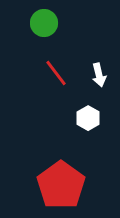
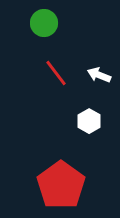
white arrow: rotated 125 degrees clockwise
white hexagon: moved 1 px right, 3 px down
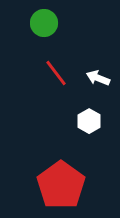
white arrow: moved 1 px left, 3 px down
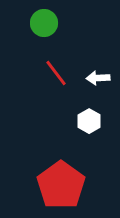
white arrow: rotated 25 degrees counterclockwise
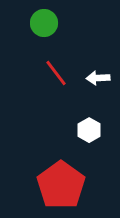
white hexagon: moved 9 px down
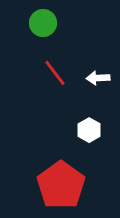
green circle: moved 1 px left
red line: moved 1 px left
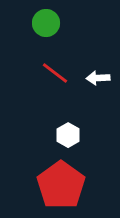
green circle: moved 3 px right
red line: rotated 16 degrees counterclockwise
white hexagon: moved 21 px left, 5 px down
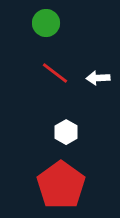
white hexagon: moved 2 px left, 3 px up
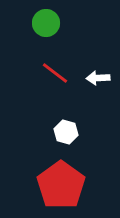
white hexagon: rotated 15 degrees counterclockwise
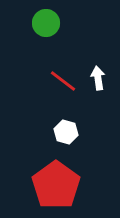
red line: moved 8 px right, 8 px down
white arrow: rotated 85 degrees clockwise
red pentagon: moved 5 px left
